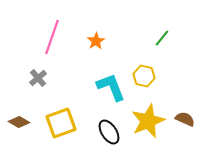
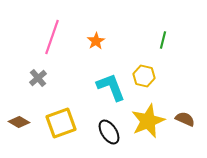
green line: moved 1 px right, 2 px down; rotated 24 degrees counterclockwise
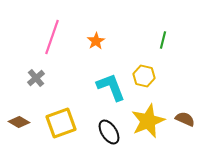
gray cross: moved 2 px left
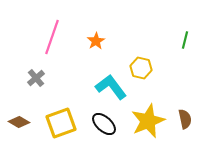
green line: moved 22 px right
yellow hexagon: moved 3 px left, 8 px up
cyan L-shape: rotated 16 degrees counterclockwise
brown semicircle: rotated 54 degrees clockwise
black ellipse: moved 5 px left, 8 px up; rotated 15 degrees counterclockwise
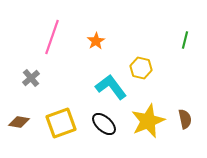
gray cross: moved 5 px left
brown diamond: rotated 20 degrees counterclockwise
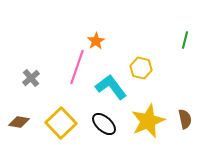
pink line: moved 25 px right, 30 px down
yellow square: rotated 24 degrees counterclockwise
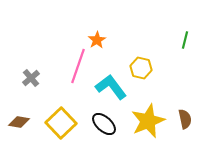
orange star: moved 1 px right, 1 px up
pink line: moved 1 px right, 1 px up
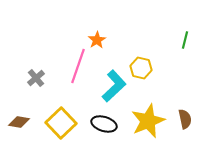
gray cross: moved 5 px right
cyan L-shape: moved 3 px right, 1 px up; rotated 84 degrees clockwise
black ellipse: rotated 25 degrees counterclockwise
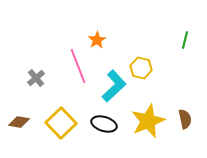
pink line: rotated 40 degrees counterclockwise
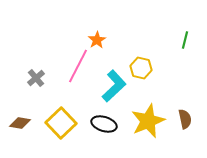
pink line: rotated 48 degrees clockwise
brown diamond: moved 1 px right, 1 px down
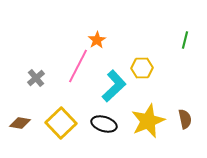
yellow hexagon: moved 1 px right; rotated 15 degrees counterclockwise
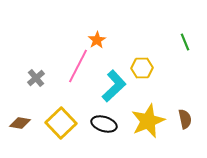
green line: moved 2 px down; rotated 36 degrees counterclockwise
